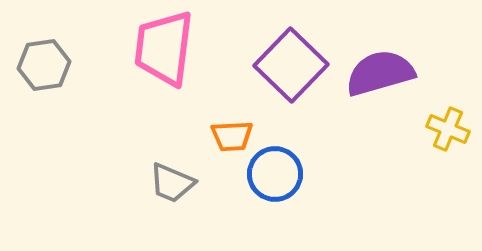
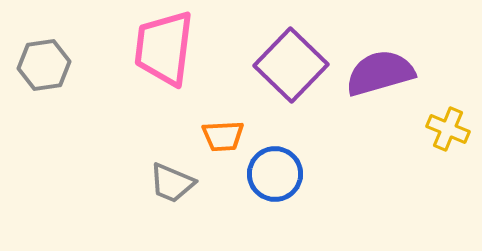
orange trapezoid: moved 9 px left
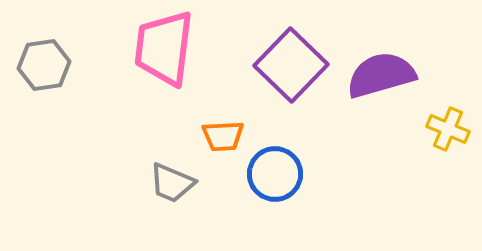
purple semicircle: moved 1 px right, 2 px down
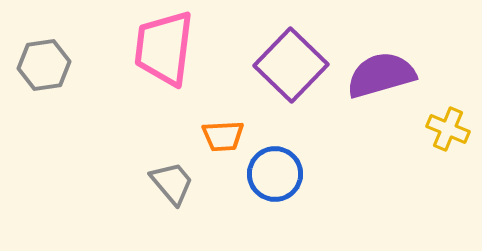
gray trapezoid: rotated 153 degrees counterclockwise
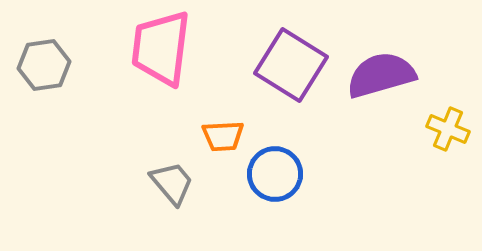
pink trapezoid: moved 3 px left
purple square: rotated 12 degrees counterclockwise
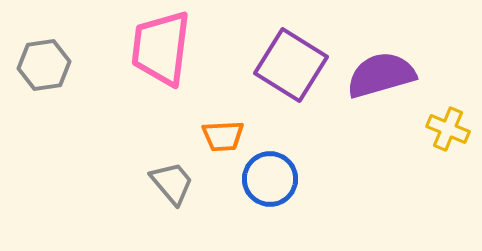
blue circle: moved 5 px left, 5 px down
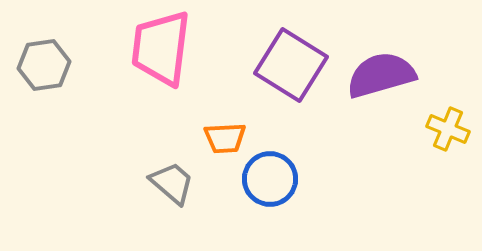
orange trapezoid: moved 2 px right, 2 px down
gray trapezoid: rotated 9 degrees counterclockwise
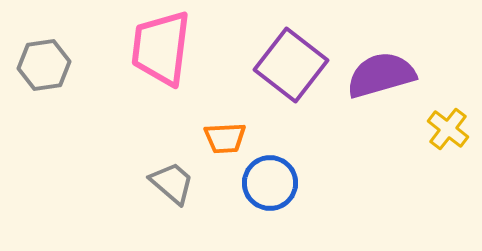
purple square: rotated 6 degrees clockwise
yellow cross: rotated 15 degrees clockwise
blue circle: moved 4 px down
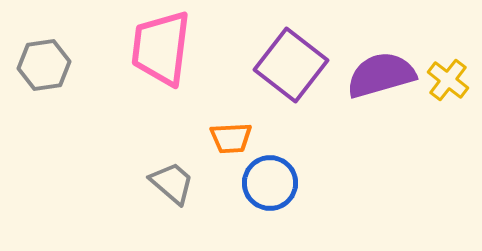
yellow cross: moved 49 px up
orange trapezoid: moved 6 px right
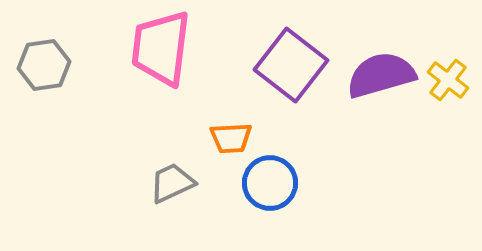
gray trapezoid: rotated 66 degrees counterclockwise
